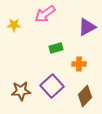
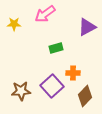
yellow star: moved 1 px up
orange cross: moved 6 px left, 9 px down
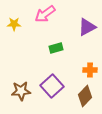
orange cross: moved 17 px right, 3 px up
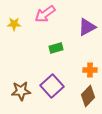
brown diamond: moved 3 px right
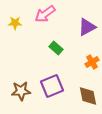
yellow star: moved 1 px right, 1 px up
green rectangle: rotated 56 degrees clockwise
orange cross: moved 2 px right, 8 px up; rotated 32 degrees counterclockwise
purple square: rotated 20 degrees clockwise
brown diamond: rotated 55 degrees counterclockwise
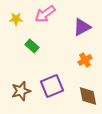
yellow star: moved 1 px right, 4 px up
purple triangle: moved 5 px left
green rectangle: moved 24 px left, 2 px up
orange cross: moved 7 px left, 2 px up
brown star: rotated 12 degrees counterclockwise
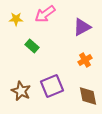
brown star: rotated 30 degrees counterclockwise
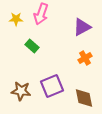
pink arrow: moved 4 px left; rotated 35 degrees counterclockwise
orange cross: moved 2 px up
brown star: rotated 18 degrees counterclockwise
brown diamond: moved 4 px left, 2 px down
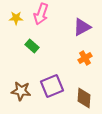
yellow star: moved 1 px up
brown diamond: rotated 15 degrees clockwise
